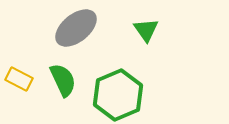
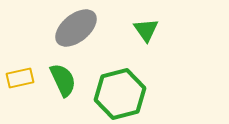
yellow rectangle: moved 1 px right, 1 px up; rotated 40 degrees counterclockwise
green hexagon: moved 2 px right, 1 px up; rotated 9 degrees clockwise
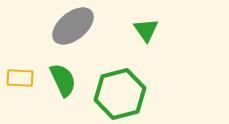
gray ellipse: moved 3 px left, 2 px up
yellow rectangle: rotated 16 degrees clockwise
